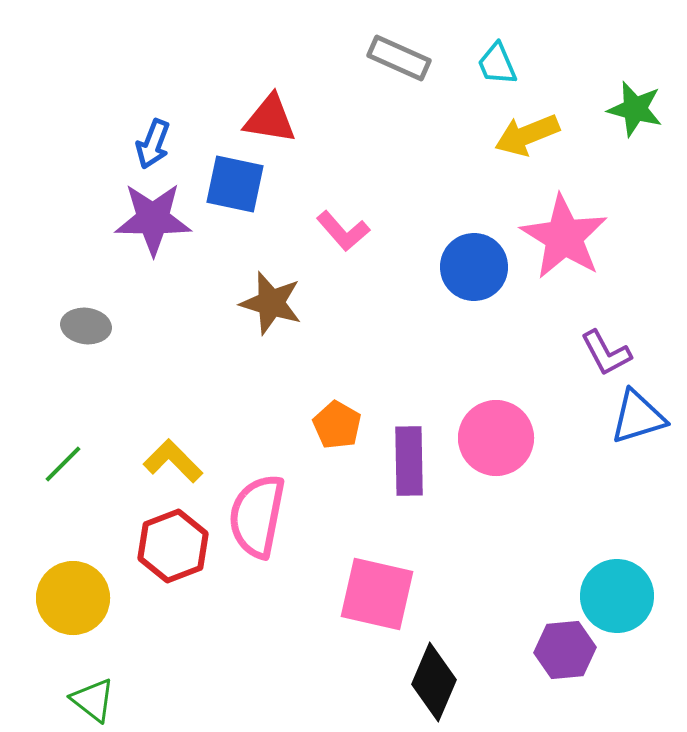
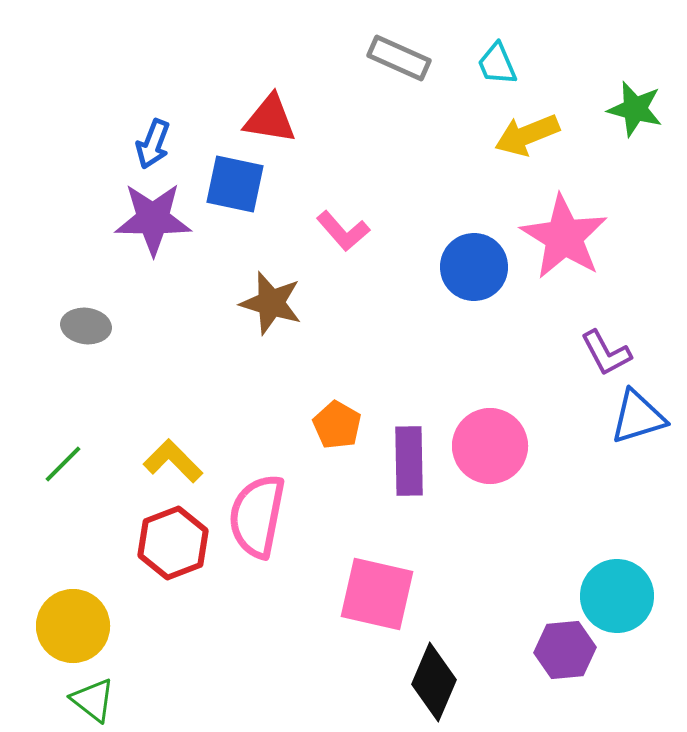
pink circle: moved 6 px left, 8 px down
red hexagon: moved 3 px up
yellow circle: moved 28 px down
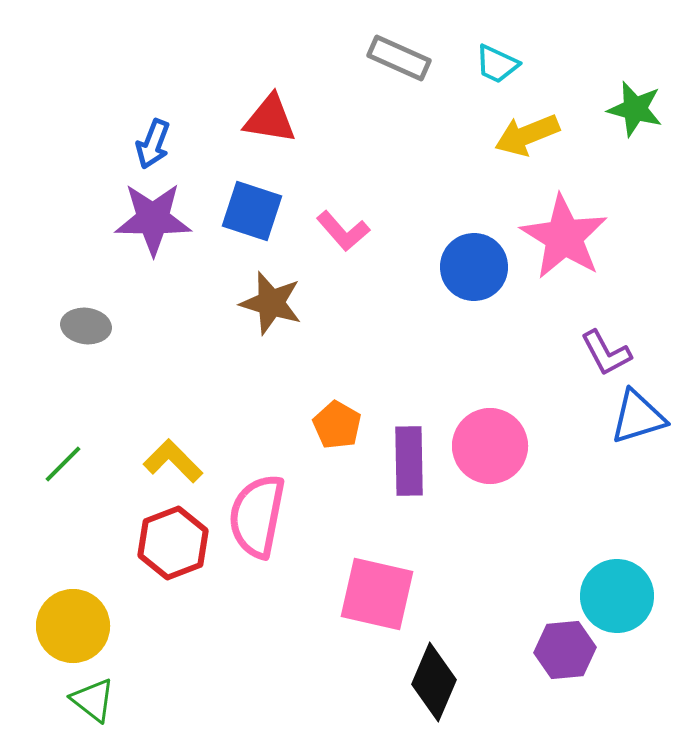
cyan trapezoid: rotated 42 degrees counterclockwise
blue square: moved 17 px right, 27 px down; rotated 6 degrees clockwise
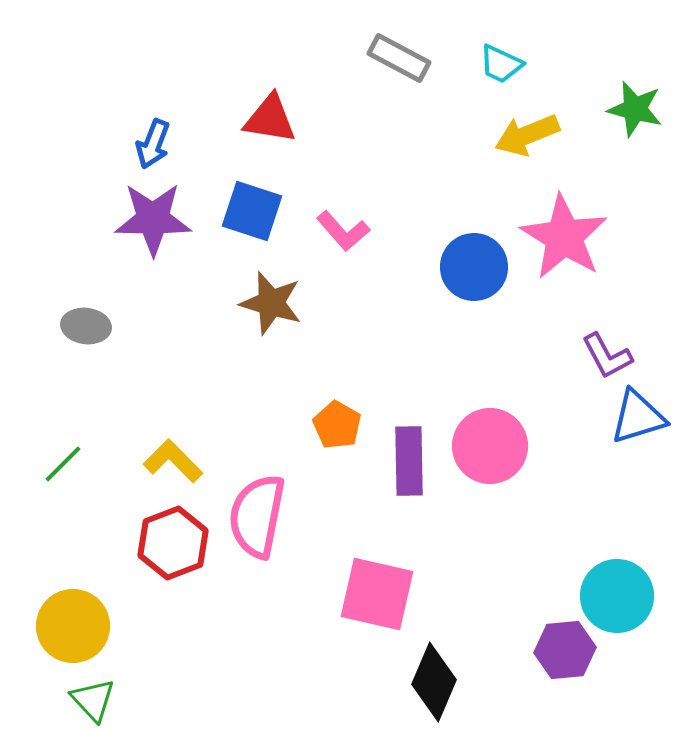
gray rectangle: rotated 4 degrees clockwise
cyan trapezoid: moved 4 px right
purple L-shape: moved 1 px right, 3 px down
green triangle: rotated 9 degrees clockwise
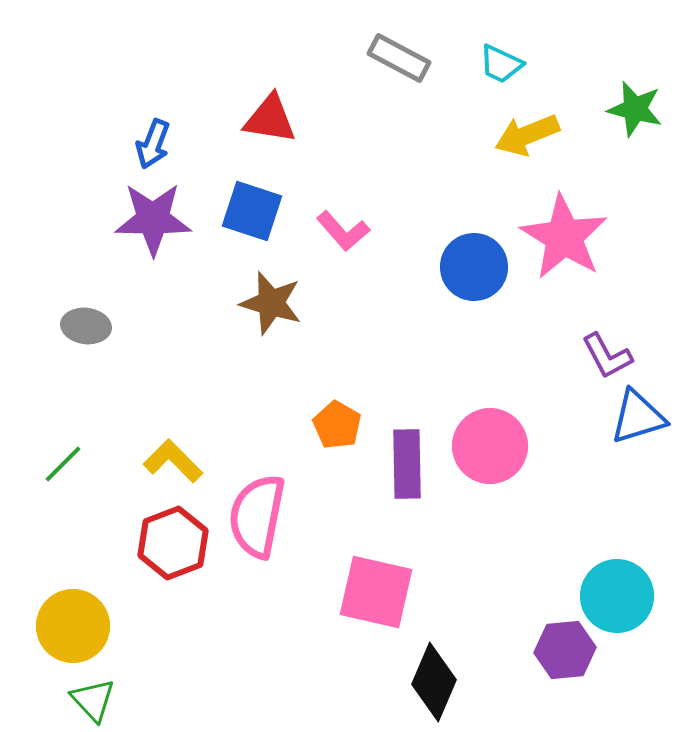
purple rectangle: moved 2 px left, 3 px down
pink square: moved 1 px left, 2 px up
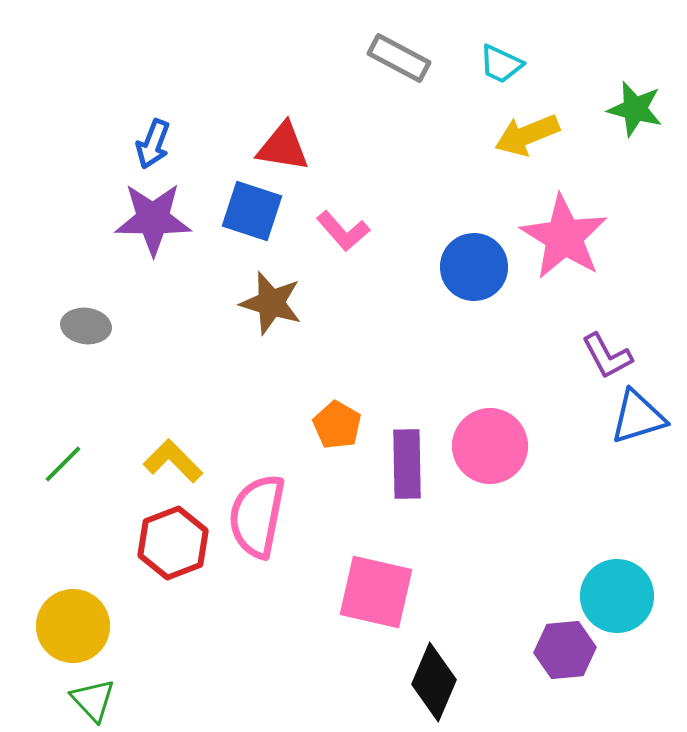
red triangle: moved 13 px right, 28 px down
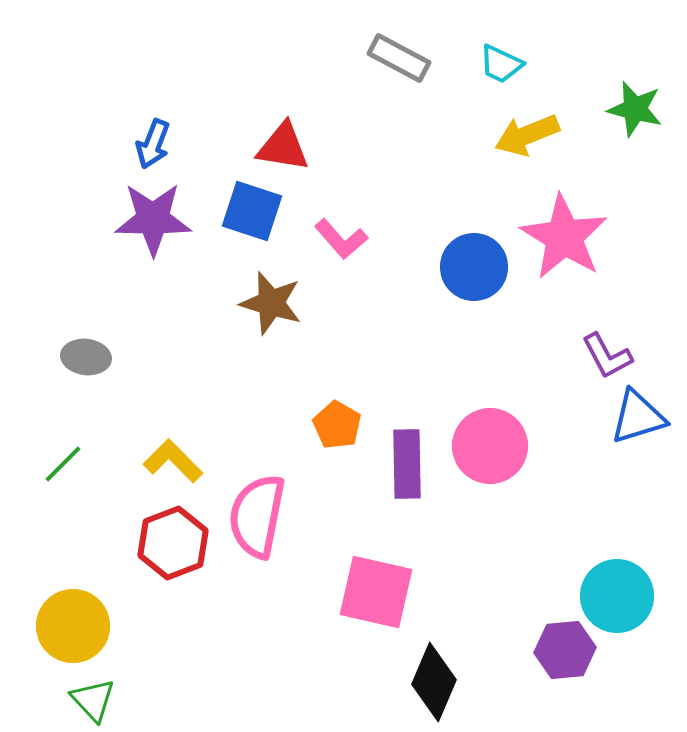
pink L-shape: moved 2 px left, 8 px down
gray ellipse: moved 31 px down
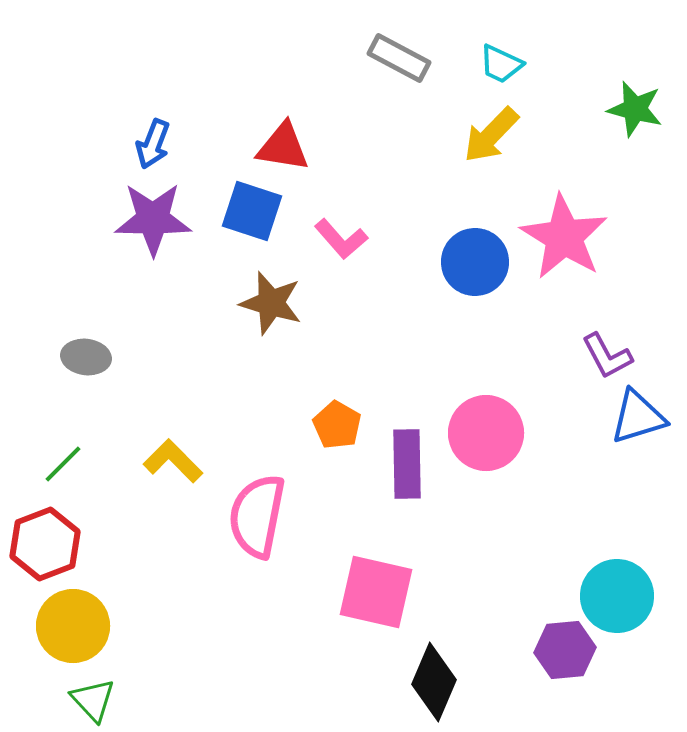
yellow arrow: moved 36 px left; rotated 24 degrees counterclockwise
blue circle: moved 1 px right, 5 px up
pink circle: moved 4 px left, 13 px up
red hexagon: moved 128 px left, 1 px down
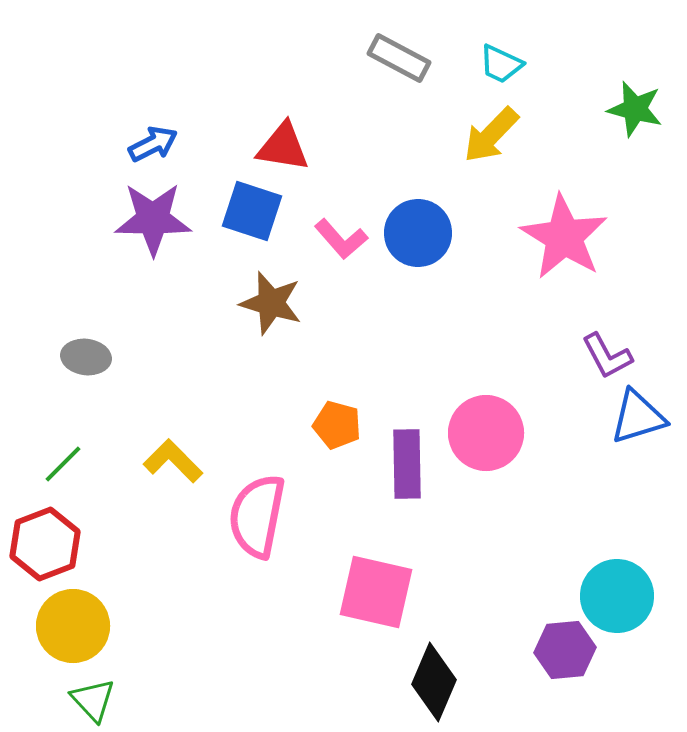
blue arrow: rotated 138 degrees counterclockwise
blue circle: moved 57 px left, 29 px up
orange pentagon: rotated 15 degrees counterclockwise
